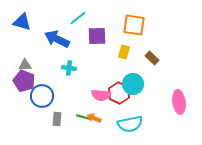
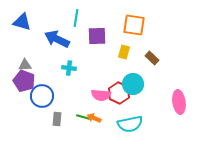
cyan line: moved 2 px left; rotated 42 degrees counterclockwise
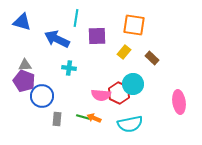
yellow rectangle: rotated 24 degrees clockwise
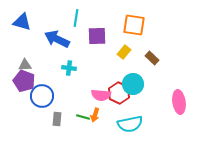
orange arrow: moved 1 px right, 3 px up; rotated 96 degrees counterclockwise
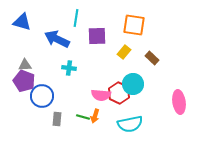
orange arrow: moved 1 px down
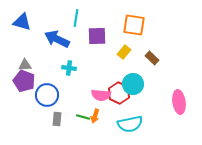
blue circle: moved 5 px right, 1 px up
